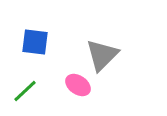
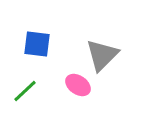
blue square: moved 2 px right, 2 px down
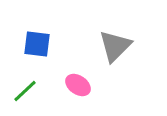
gray triangle: moved 13 px right, 9 px up
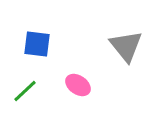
gray triangle: moved 11 px right; rotated 24 degrees counterclockwise
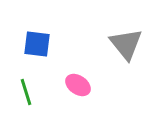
gray triangle: moved 2 px up
green line: moved 1 px right, 1 px down; rotated 64 degrees counterclockwise
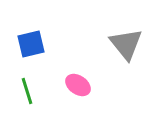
blue square: moved 6 px left; rotated 20 degrees counterclockwise
green line: moved 1 px right, 1 px up
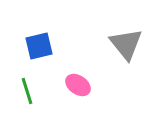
blue square: moved 8 px right, 2 px down
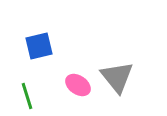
gray triangle: moved 9 px left, 33 px down
green line: moved 5 px down
